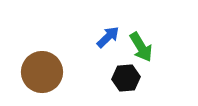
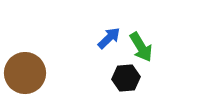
blue arrow: moved 1 px right, 1 px down
brown circle: moved 17 px left, 1 px down
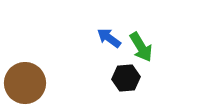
blue arrow: rotated 100 degrees counterclockwise
brown circle: moved 10 px down
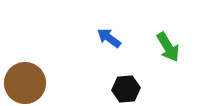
green arrow: moved 27 px right
black hexagon: moved 11 px down
